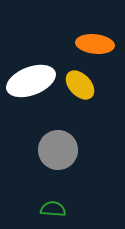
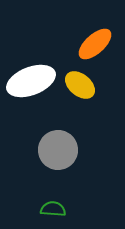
orange ellipse: rotated 48 degrees counterclockwise
yellow ellipse: rotated 8 degrees counterclockwise
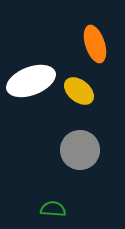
orange ellipse: rotated 66 degrees counterclockwise
yellow ellipse: moved 1 px left, 6 px down
gray circle: moved 22 px right
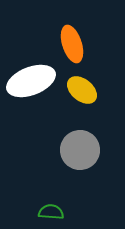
orange ellipse: moved 23 px left
yellow ellipse: moved 3 px right, 1 px up
green semicircle: moved 2 px left, 3 px down
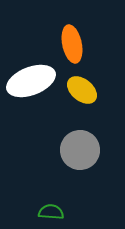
orange ellipse: rotated 6 degrees clockwise
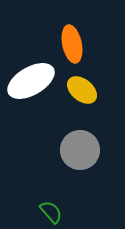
white ellipse: rotated 9 degrees counterclockwise
green semicircle: rotated 45 degrees clockwise
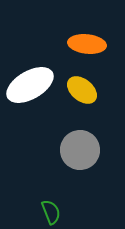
orange ellipse: moved 15 px right; rotated 72 degrees counterclockwise
white ellipse: moved 1 px left, 4 px down
green semicircle: rotated 20 degrees clockwise
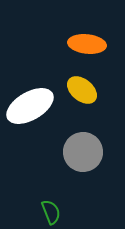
white ellipse: moved 21 px down
gray circle: moved 3 px right, 2 px down
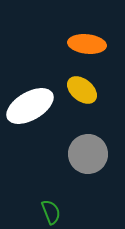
gray circle: moved 5 px right, 2 px down
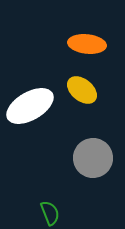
gray circle: moved 5 px right, 4 px down
green semicircle: moved 1 px left, 1 px down
